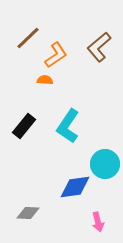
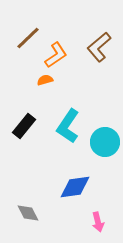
orange semicircle: rotated 21 degrees counterclockwise
cyan circle: moved 22 px up
gray diamond: rotated 60 degrees clockwise
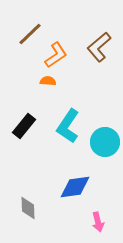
brown line: moved 2 px right, 4 px up
orange semicircle: moved 3 px right, 1 px down; rotated 21 degrees clockwise
gray diamond: moved 5 px up; rotated 25 degrees clockwise
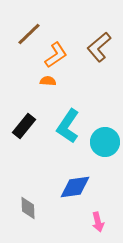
brown line: moved 1 px left
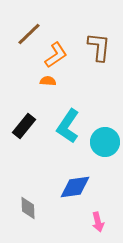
brown L-shape: rotated 136 degrees clockwise
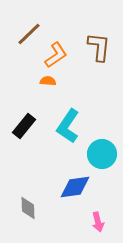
cyan circle: moved 3 px left, 12 px down
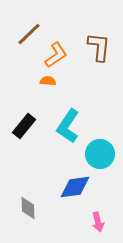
cyan circle: moved 2 px left
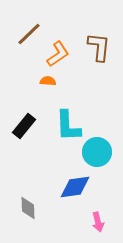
orange L-shape: moved 2 px right, 1 px up
cyan L-shape: rotated 36 degrees counterclockwise
cyan circle: moved 3 px left, 2 px up
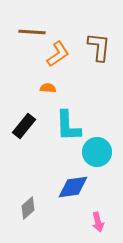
brown line: moved 3 px right, 2 px up; rotated 48 degrees clockwise
orange semicircle: moved 7 px down
blue diamond: moved 2 px left
gray diamond: rotated 50 degrees clockwise
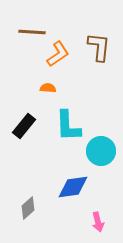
cyan circle: moved 4 px right, 1 px up
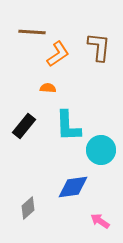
cyan circle: moved 1 px up
pink arrow: moved 2 px right, 1 px up; rotated 138 degrees clockwise
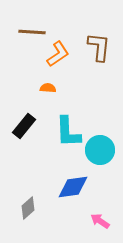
cyan L-shape: moved 6 px down
cyan circle: moved 1 px left
